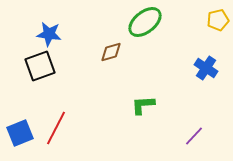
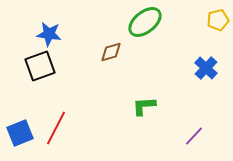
blue cross: rotated 10 degrees clockwise
green L-shape: moved 1 px right, 1 px down
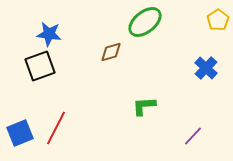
yellow pentagon: rotated 20 degrees counterclockwise
purple line: moved 1 px left
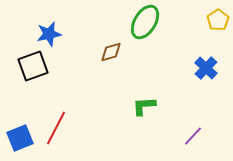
green ellipse: rotated 20 degrees counterclockwise
blue star: rotated 20 degrees counterclockwise
black square: moved 7 px left
blue square: moved 5 px down
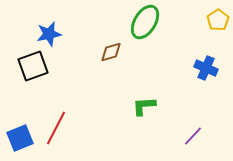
blue cross: rotated 20 degrees counterclockwise
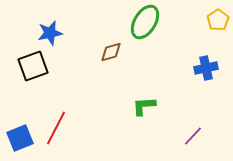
blue star: moved 1 px right, 1 px up
blue cross: rotated 35 degrees counterclockwise
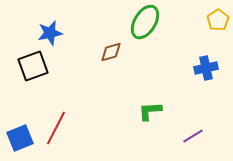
green L-shape: moved 6 px right, 5 px down
purple line: rotated 15 degrees clockwise
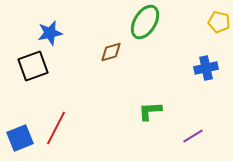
yellow pentagon: moved 1 px right, 2 px down; rotated 25 degrees counterclockwise
